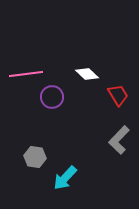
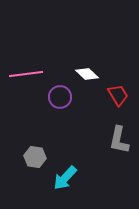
purple circle: moved 8 px right
gray L-shape: rotated 32 degrees counterclockwise
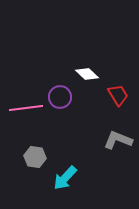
pink line: moved 34 px down
gray L-shape: moved 1 px left; rotated 100 degrees clockwise
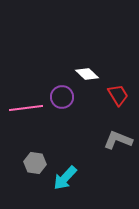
purple circle: moved 2 px right
gray hexagon: moved 6 px down
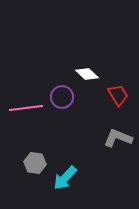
gray L-shape: moved 2 px up
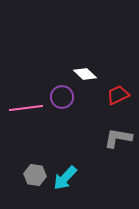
white diamond: moved 2 px left
red trapezoid: rotated 85 degrees counterclockwise
gray L-shape: rotated 12 degrees counterclockwise
gray hexagon: moved 12 px down
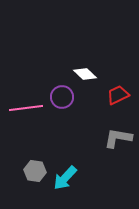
gray hexagon: moved 4 px up
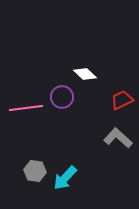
red trapezoid: moved 4 px right, 5 px down
gray L-shape: rotated 32 degrees clockwise
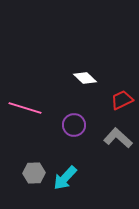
white diamond: moved 4 px down
purple circle: moved 12 px right, 28 px down
pink line: moved 1 px left; rotated 24 degrees clockwise
gray hexagon: moved 1 px left, 2 px down; rotated 10 degrees counterclockwise
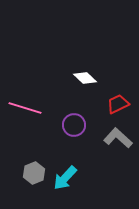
red trapezoid: moved 4 px left, 4 px down
gray hexagon: rotated 20 degrees counterclockwise
